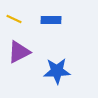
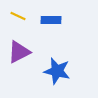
yellow line: moved 4 px right, 3 px up
blue star: rotated 16 degrees clockwise
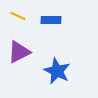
blue star: rotated 12 degrees clockwise
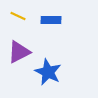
blue star: moved 9 px left, 1 px down
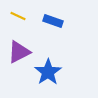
blue rectangle: moved 2 px right, 1 px down; rotated 18 degrees clockwise
blue star: rotated 12 degrees clockwise
